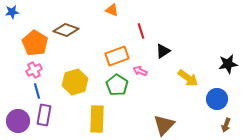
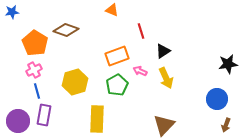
yellow arrow: moved 22 px left; rotated 30 degrees clockwise
green pentagon: rotated 10 degrees clockwise
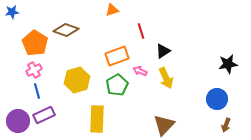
orange triangle: rotated 40 degrees counterclockwise
yellow hexagon: moved 2 px right, 2 px up
purple rectangle: rotated 55 degrees clockwise
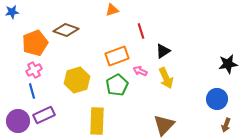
orange pentagon: rotated 20 degrees clockwise
blue line: moved 5 px left
yellow rectangle: moved 2 px down
